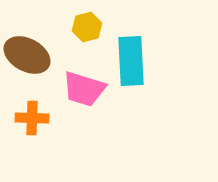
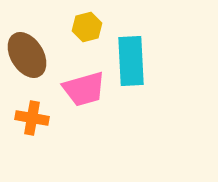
brown ellipse: rotated 30 degrees clockwise
pink trapezoid: rotated 33 degrees counterclockwise
orange cross: rotated 8 degrees clockwise
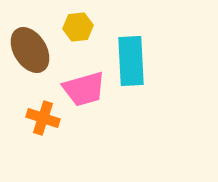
yellow hexagon: moved 9 px left; rotated 8 degrees clockwise
brown ellipse: moved 3 px right, 5 px up
orange cross: moved 11 px right; rotated 8 degrees clockwise
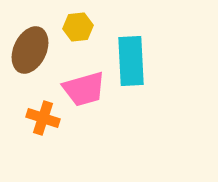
brown ellipse: rotated 57 degrees clockwise
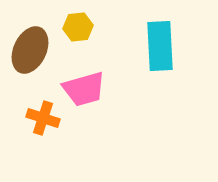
cyan rectangle: moved 29 px right, 15 px up
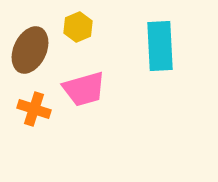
yellow hexagon: rotated 16 degrees counterclockwise
orange cross: moved 9 px left, 9 px up
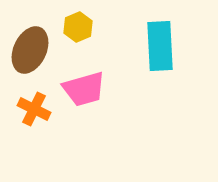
orange cross: rotated 8 degrees clockwise
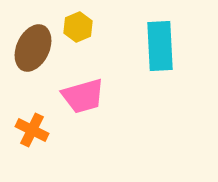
brown ellipse: moved 3 px right, 2 px up
pink trapezoid: moved 1 px left, 7 px down
orange cross: moved 2 px left, 21 px down
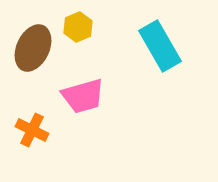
cyan rectangle: rotated 27 degrees counterclockwise
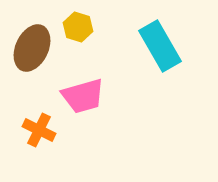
yellow hexagon: rotated 20 degrees counterclockwise
brown ellipse: moved 1 px left
orange cross: moved 7 px right
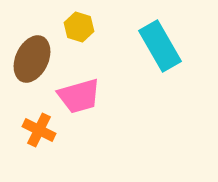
yellow hexagon: moved 1 px right
brown ellipse: moved 11 px down
pink trapezoid: moved 4 px left
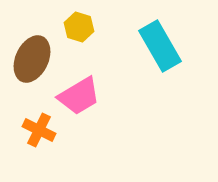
pink trapezoid: rotated 15 degrees counterclockwise
